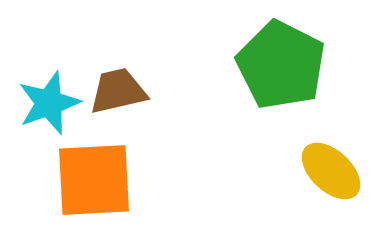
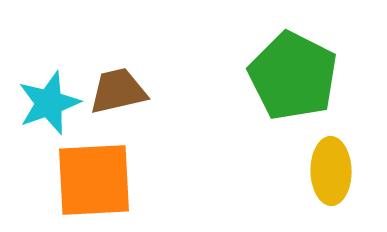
green pentagon: moved 12 px right, 11 px down
yellow ellipse: rotated 46 degrees clockwise
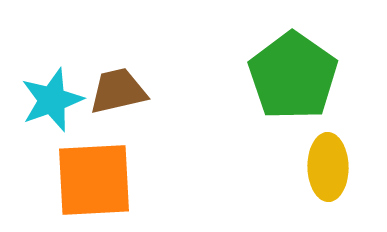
green pentagon: rotated 8 degrees clockwise
cyan star: moved 3 px right, 3 px up
yellow ellipse: moved 3 px left, 4 px up
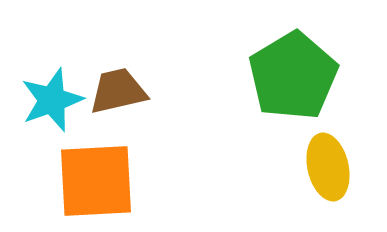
green pentagon: rotated 6 degrees clockwise
yellow ellipse: rotated 12 degrees counterclockwise
orange square: moved 2 px right, 1 px down
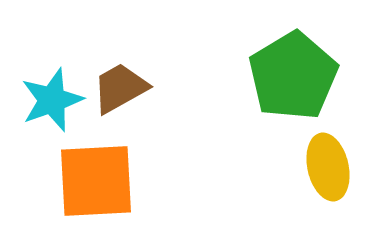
brown trapezoid: moved 2 px right, 3 px up; rotated 16 degrees counterclockwise
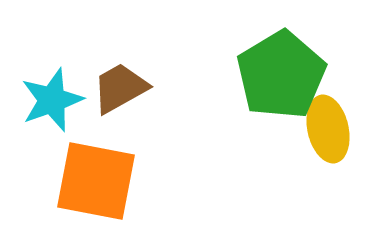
green pentagon: moved 12 px left, 1 px up
yellow ellipse: moved 38 px up
orange square: rotated 14 degrees clockwise
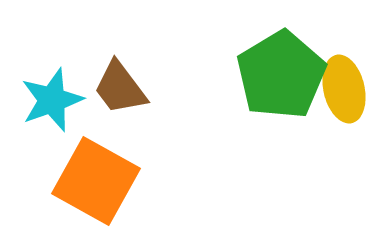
brown trapezoid: rotated 98 degrees counterclockwise
yellow ellipse: moved 16 px right, 40 px up
orange square: rotated 18 degrees clockwise
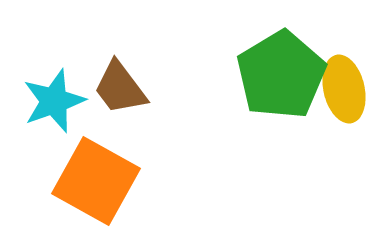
cyan star: moved 2 px right, 1 px down
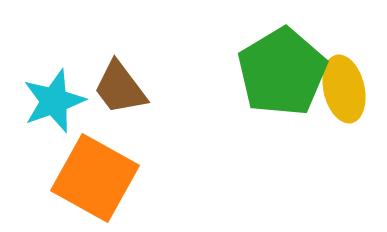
green pentagon: moved 1 px right, 3 px up
orange square: moved 1 px left, 3 px up
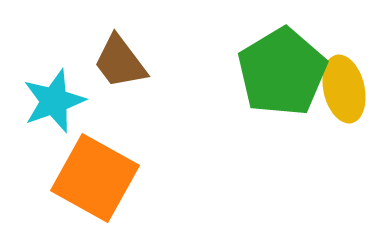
brown trapezoid: moved 26 px up
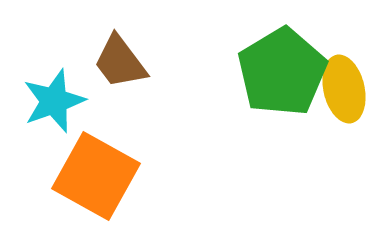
orange square: moved 1 px right, 2 px up
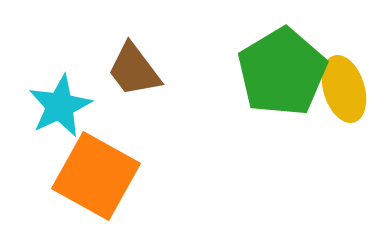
brown trapezoid: moved 14 px right, 8 px down
yellow ellipse: rotated 4 degrees counterclockwise
cyan star: moved 6 px right, 5 px down; rotated 6 degrees counterclockwise
